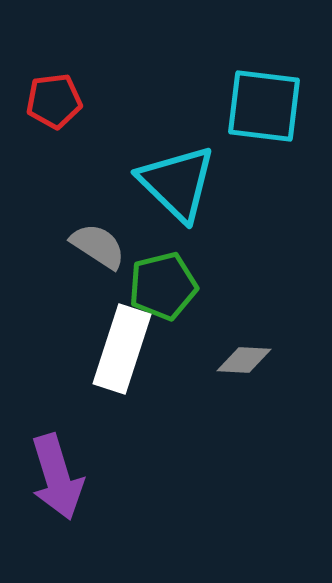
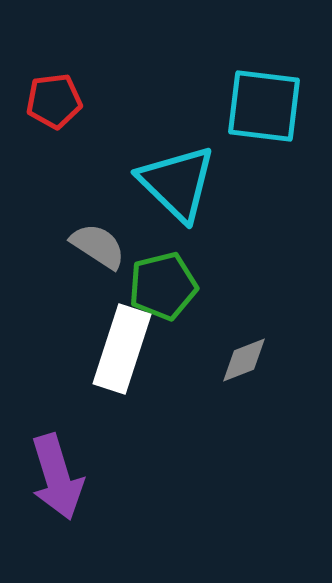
gray diamond: rotated 24 degrees counterclockwise
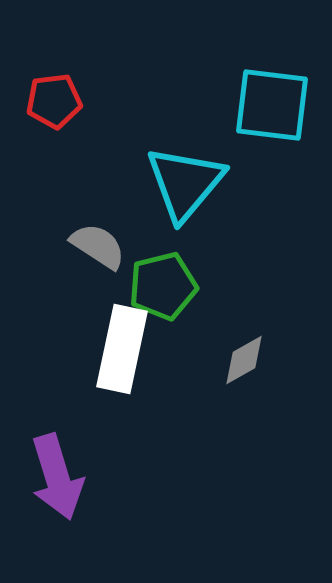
cyan square: moved 8 px right, 1 px up
cyan triangle: moved 8 px right; rotated 26 degrees clockwise
white rectangle: rotated 6 degrees counterclockwise
gray diamond: rotated 8 degrees counterclockwise
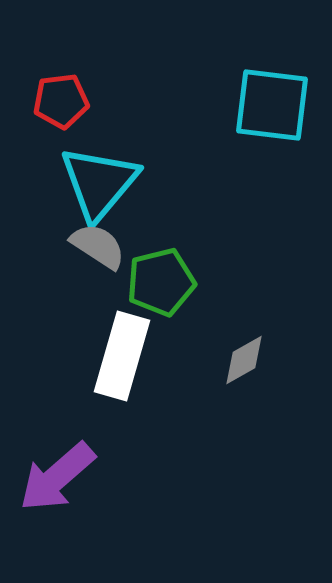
red pentagon: moved 7 px right
cyan triangle: moved 86 px left
green pentagon: moved 2 px left, 4 px up
white rectangle: moved 7 px down; rotated 4 degrees clockwise
purple arrow: rotated 66 degrees clockwise
